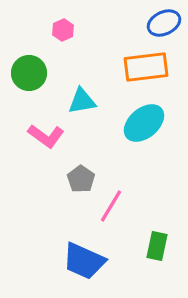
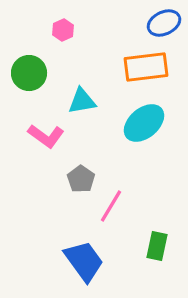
blue trapezoid: rotated 150 degrees counterclockwise
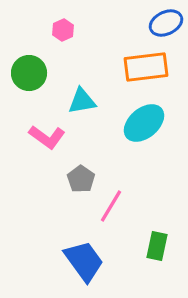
blue ellipse: moved 2 px right
pink L-shape: moved 1 px right, 1 px down
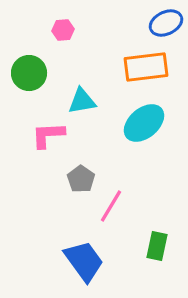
pink hexagon: rotated 20 degrees clockwise
pink L-shape: moved 1 px right, 2 px up; rotated 141 degrees clockwise
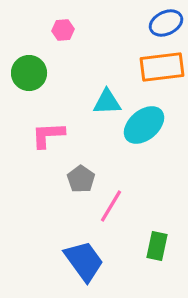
orange rectangle: moved 16 px right
cyan triangle: moved 25 px right, 1 px down; rotated 8 degrees clockwise
cyan ellipse: moved 2 px down
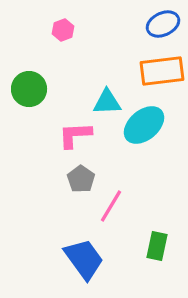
blue ellipse: moved 3 px left, 1 px down
pink hexagon: rotated 15 degrees counterclockwise
orange rectangle: moved 4 px down
green circle: moved 16 px down
pink L-shape: moved 27 px right
blue trapezoid: moved 2 px up
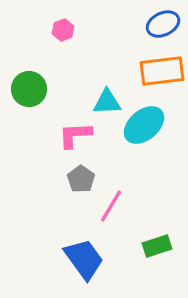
green rectangle: rotated 60 degrees clockwise
